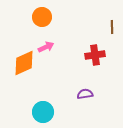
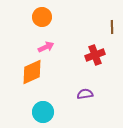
red cross: rotated 12 degrees counterclockwise
orange diamond: moved 8 px right, 9 px down
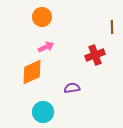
purple semicircle: moved 13 px left, 6 px up
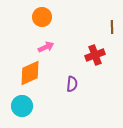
orange diamond: moved 2 px left, 1 px down
purple semicircle: moved 4 px up; rotated 105 degrees clockwise
cyan circle: moved 21 px left, 6 px up
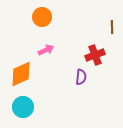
pink arrow: moved 3 px down
orange diamond: moved 9 px left, 1 px down
purple semicircle: moved 9 px right, 7 px up
cyan circle: moved 1 px right, 1 px down
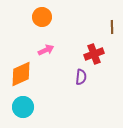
red cross: moved 1 px left, 1 px up
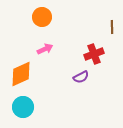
pink arrow: moved 1 px left, 1 px up
purple semicircle: rotated 56 degrees clockwise
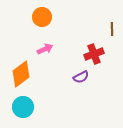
brown line: moved 2 px down
orange diamond: rotated 12 degrees counterclockwise
